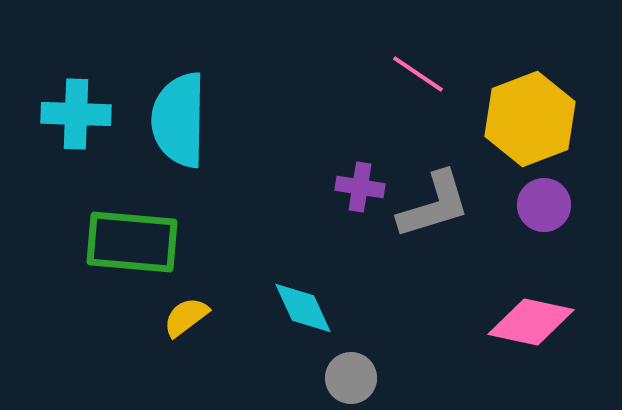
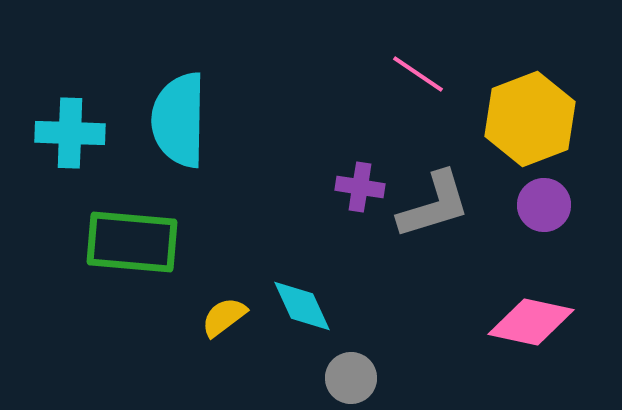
cyan cross: moved 6 px left, 19 px down
cyan diamond: moved 1 px left, 2 px up
yellow semicircle: moved 38 px right
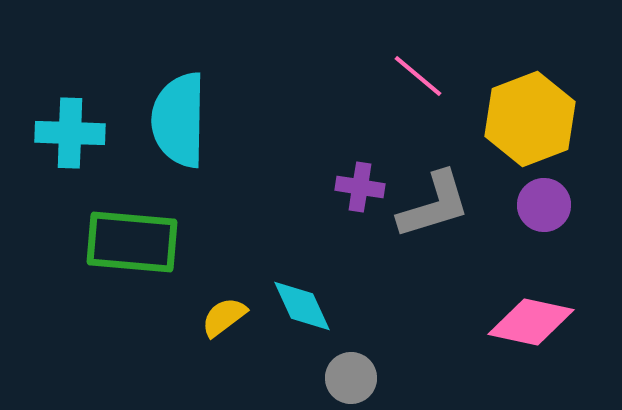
pink line: moved 2 px down; rotated 6 degrees clockwise
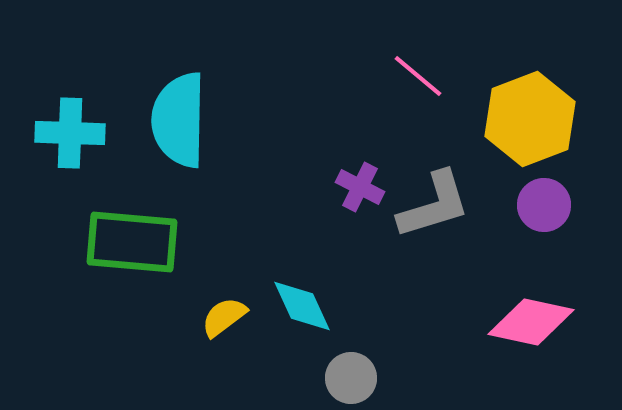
purple cross: rotated 18 degrees clockwise
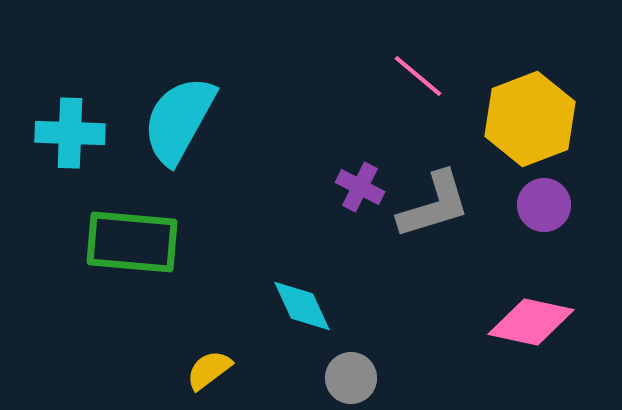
cyan semicircle: rotated 28 degrees clockwise
yellow semicircle: moved 15 px left, 53 px down
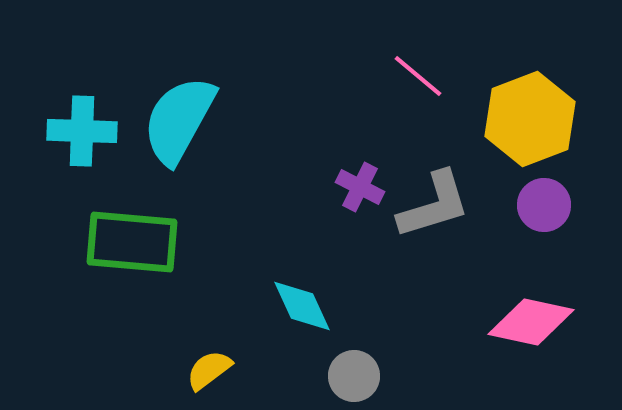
cyan cross: moved 12 px right, 2 px up
gray circle: moved 3 px right, 2 px up
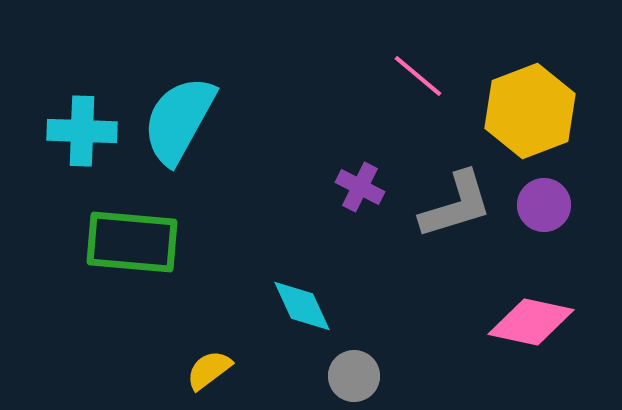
yellow hexagon: moved 8 px up
gray L-shape: moved 22 px right
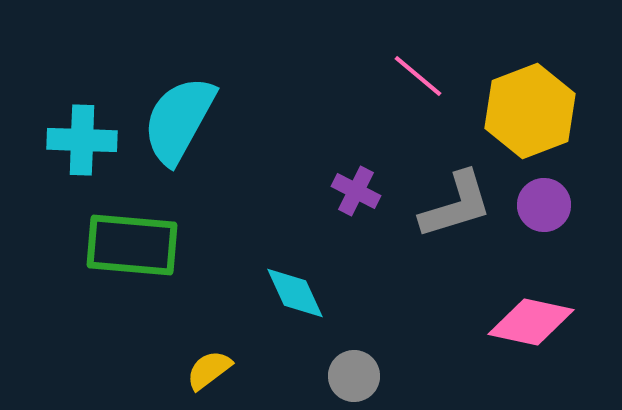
cyan cross: moved 9 px down
purple cross: moved 4 px left, 4 px down
green rectangle: moved 3 px down
cyan diamond: moved 7 px left, 13 px up
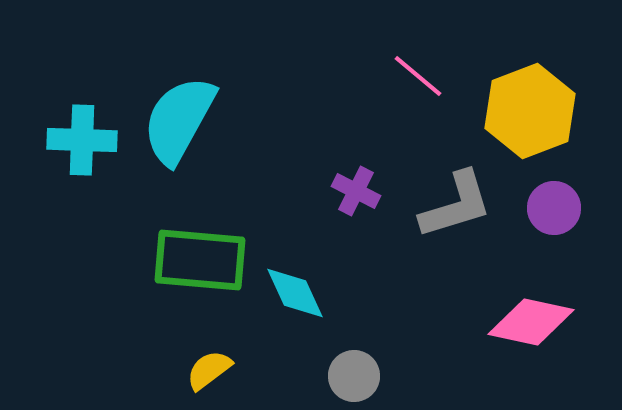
purple circle: moved 10 px right, 3 px down
green rectangle: moved 68 px right, 15 px down
